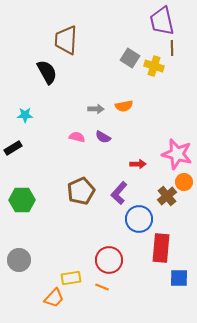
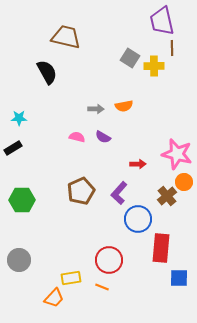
brown trapezoid: moved 3 px up; rotated 100 degrees clockwise
yellow cross: rotated 18 degrees counterclockwise
cyan star: moved 6 px left, 3 px down
blue circle: moved 1 px left
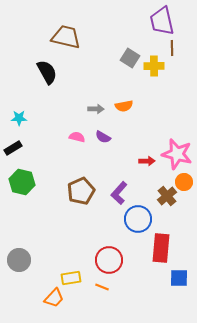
red arrow: moved 9 px right, 3 px up
green hexagon: moved 18 px up; rotated 15 degrees clockwise
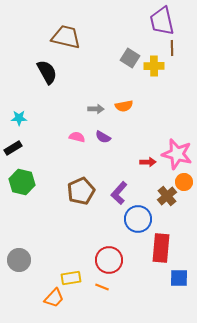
red arrow: moved 1 px right, 1 px down
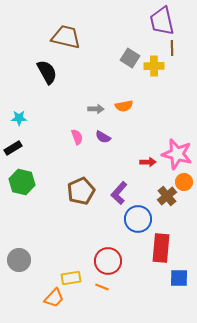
pink semicircle: rotated 56 degrees clockwise
red circle: moved 1 px left, 1 px down
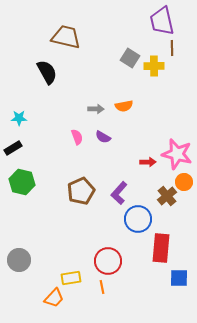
orange line: rotated 56 degrees clockwise
